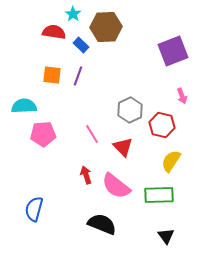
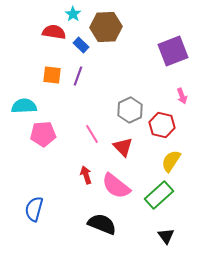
green rectangle: rotated 40 degrees counterclockwise
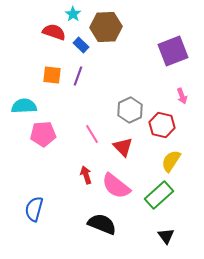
red semicircle: rotated 10 degrees clockwise
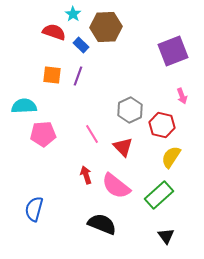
yellow semicircle: moved 4 px up
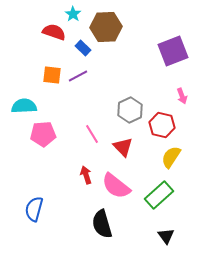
blue rectangle: moved 2 px right, 3 px down
purple line: rotated 42 degrees clockwise
black semicircle: rotated 128 degrees counterclockwise
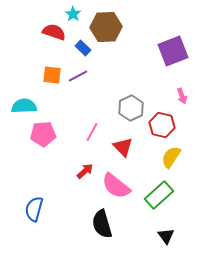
gray hexagon: moved 1 px right, 2 px up
pink line: moved 2 px up; rotated 60 degrees clockwise
red arrow: moved 1 px left, 4 px up; rotated 66 degrees clockwise
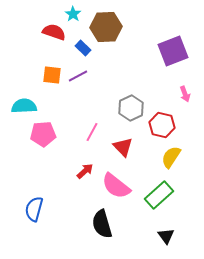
pink arrow: moved 3 px right, 2 px up
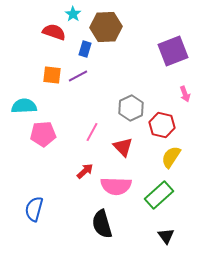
blue rectangle: moved 2 px right, 1 px down; rotated 63 degrees clockwise
pink semicircle: rotated 36 degrees counterclockwise
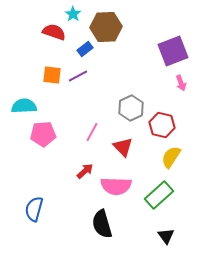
blue rectangle: rotated 35 degrees clockwise
pink arrow: moved 4 px left, 11 px up
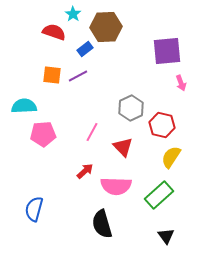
purple square: moved 6 px left; rotated 16 degrees clockwise
